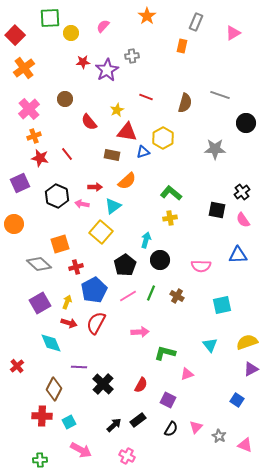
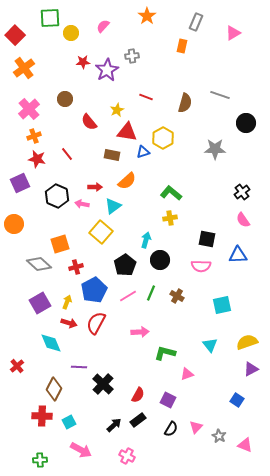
red star at (40, 158): moved 3 px left, 1 px down
black square at (217, 210): moved 10 px left, 29 px down
red semicircle at (141, 385): moved 3 px left, 10 px down
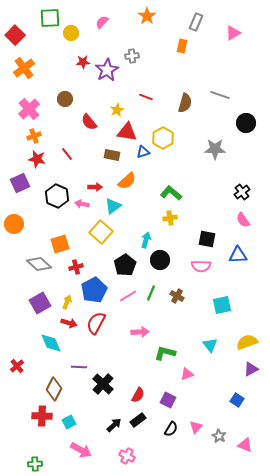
pink semicircle at (103, 26): moved 1 px left, 4 px up
green cross at (40, 460): moved 5 px left, 4 px down
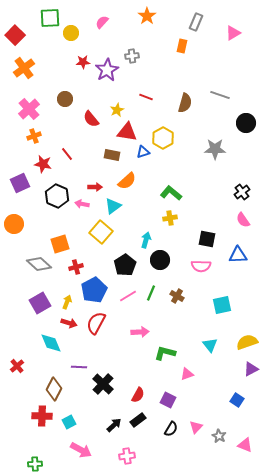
red semicircle at (89, 122): moved 2 px right, 3 px up
red star at (37, 159): moved 6 px right, 5 px down
pink cross at (127, 456): rotated 35 degrees counterclockwise
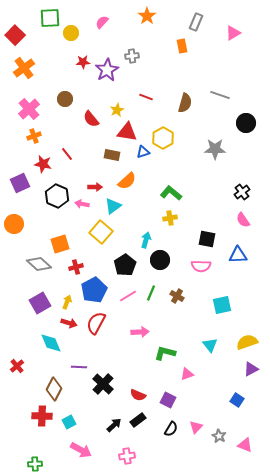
orange rectangle at (182, 46): rotated 24 degrees counterclockwise
red semicircle at (138, 395): rotated 84 degrees clockwise
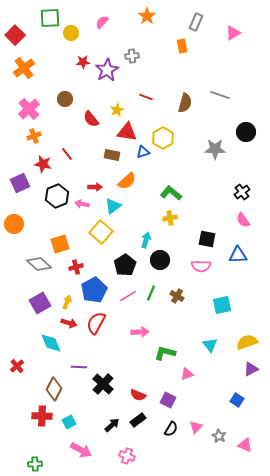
black circle at (246, 123): moved 9 px down
black hexagon at (57, 196): rotated 15 degrees clockwise
black arrow at (114, 425): moved 2 px left
pink cross at (127, 456): rotated 28 degrees clockwise
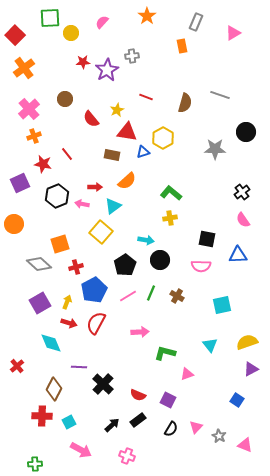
cyan arrow at (146, 240): rotated 84 degrees clockwise
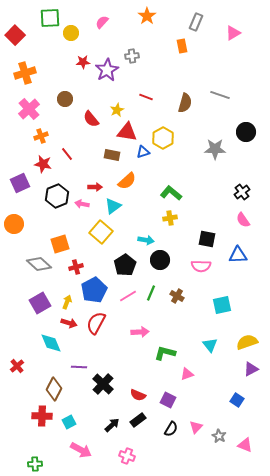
orange cross at (24, 68): moved 1 px right, 5 px down; rotated 20 degrees clockwise
orange cross at (34, 136): moved 7 px right
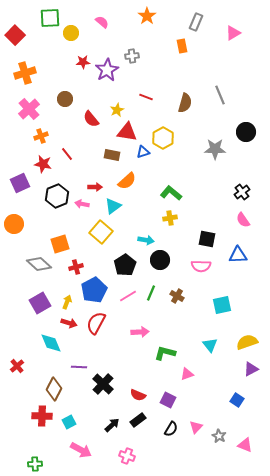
pink semicircle at (102, 22): rotated 88 degrees clockwise
gray line at (220, 95): rotated 48 degrees clockwise
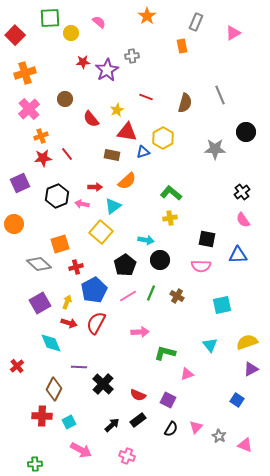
pink semicircle at (102, 22): moved 3 px left
red star at (43, 164): moved 6 px up; rotated 18 degrees counterclockwise
